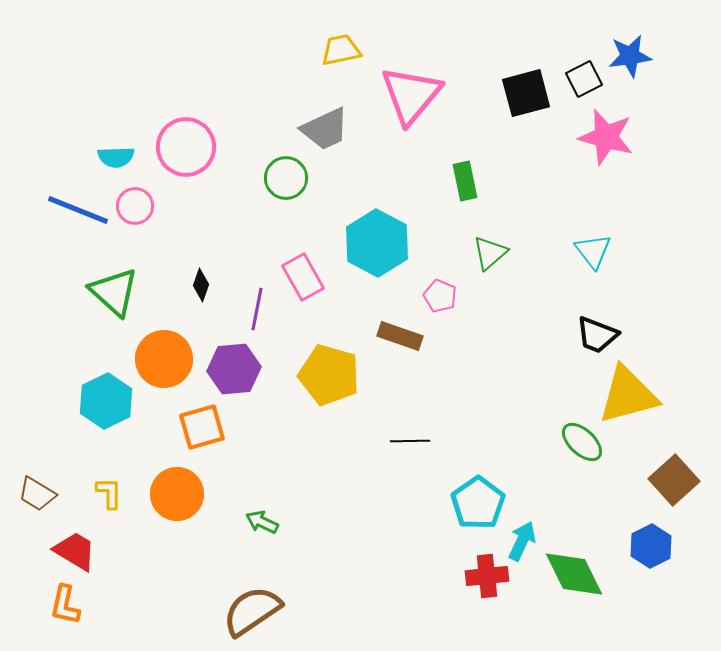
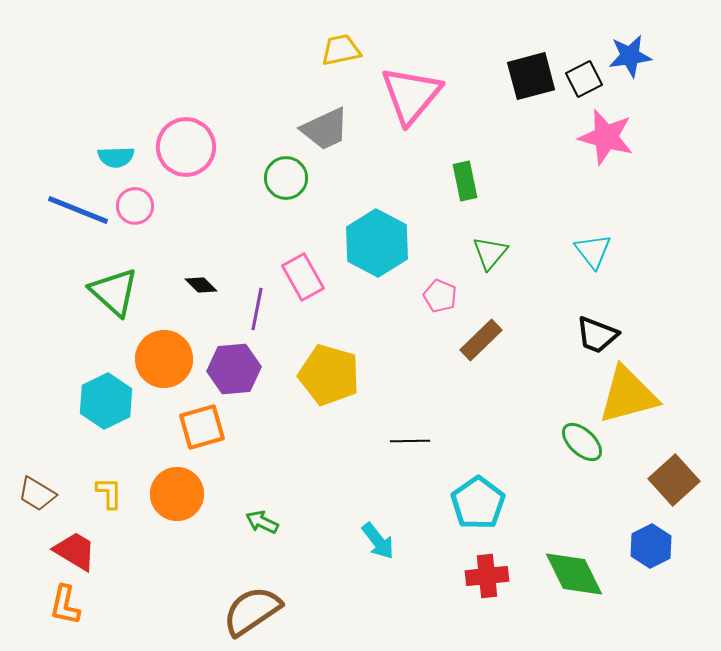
black square at (526, 93): moved 5 px right, 17 px up
green triangle at (490, 253): rotated 9 degrees counterclockwise
black diamond at (201, 285): rotated 64 degrees counterclockwise
brown rectangle at (400, 336): moved 81 px right, 4 px down; rotated 63 degrees counterclockwise
cyan arrow at (522, 541): moved 144 px left; rotated 117 degrees clockwise
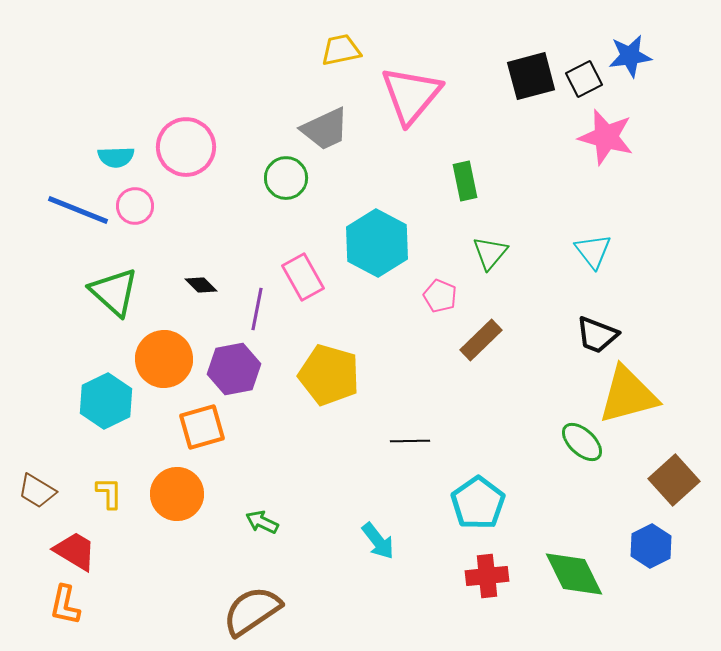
purple hexagon at (234, 369): rotated 6 degrees counterclockwise
brown trapezoid at (37, 494): moved 3 px up
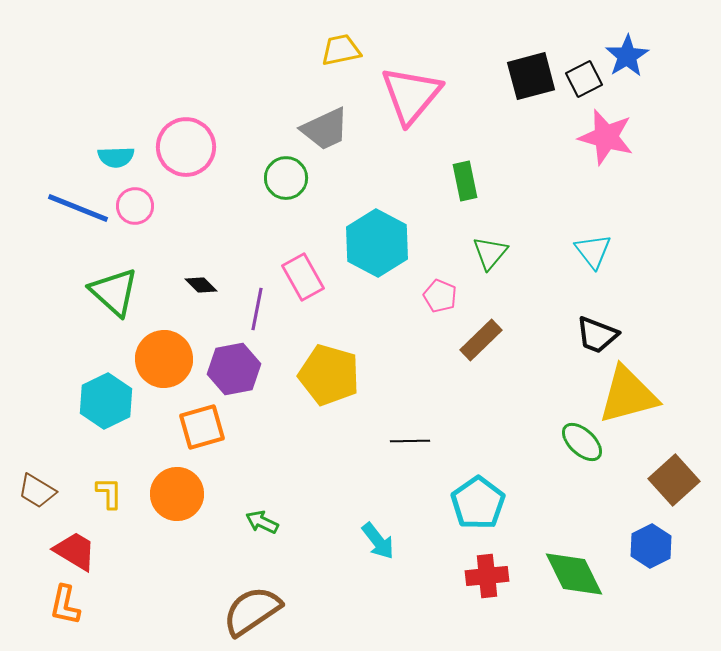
blue star at (630, 56): moved 3 px left; rotated 24 degrees counterclockwise
blue line at (78, 210): moved 2 px up
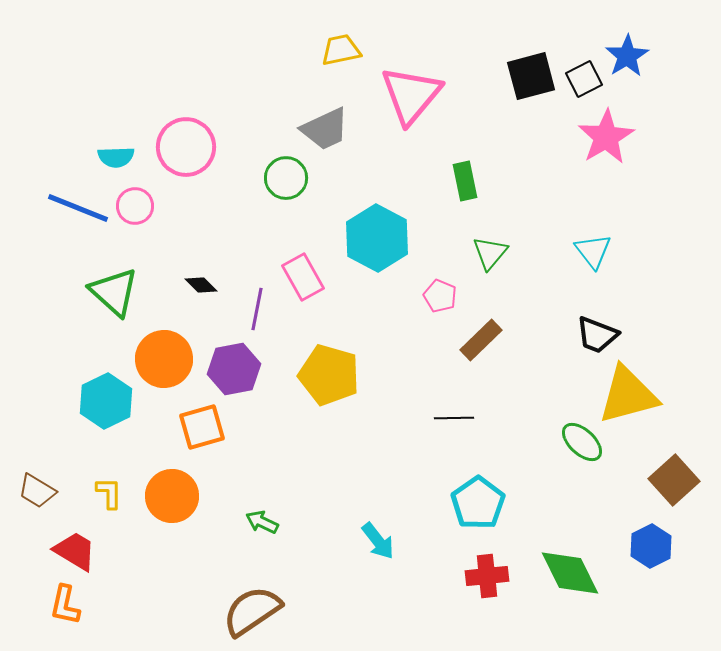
pink star at (606, 137): rotated 26 degrees clockwise
cyan hexagon at (377, 243): moved 5 px up
black line at (410, 441): moved 44 px right, 23 px up
orange circle at (177, 494): moved 5 px left, 2 px down
green diamond at (574, 574): moved 4 px left, 1 px up
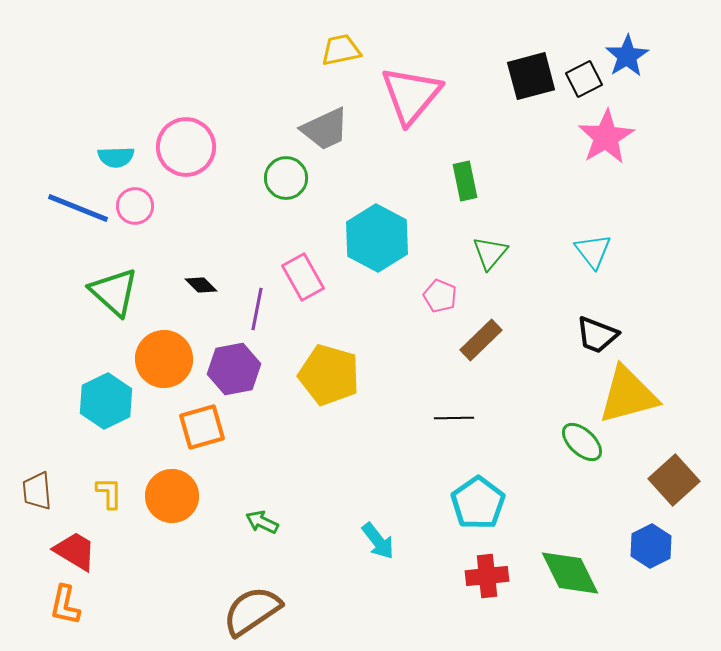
brown trapezoid at (37, 491): rotated 54 degrees clockwise
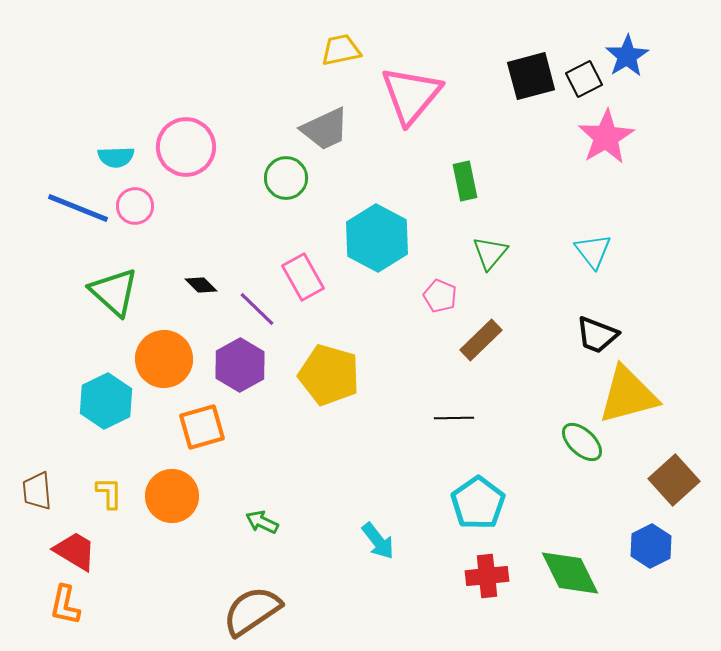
purple line at (257, 309): rotated 57 degrees counterclockwise
purple hexagon at (234, 369): moved 6 px right, 4 px up; rotated 18 degrees counterclockwise
